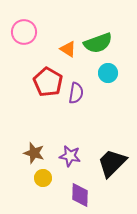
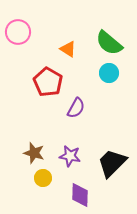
pink circle: moved 6 px left
green semicircle: moved 11 px right; rotated 60 degrees clockwise
cyan circle: moved 1 px right
purple semicircle: moved 15 px down; rotated 20 degrees clockwise
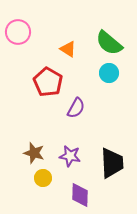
black trapezoid: rotated 132 degrees clockwise
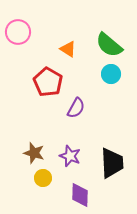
green semicircle: moved 2 px down
cyan circle: moved 2 px right, 1 px down
purple star: rotated 10 degrees clockwise
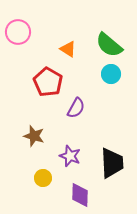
brown star: moved 17 px up
